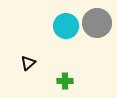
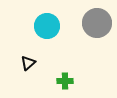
cyan circle: moved 19 px left
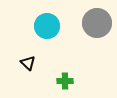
black triangle: rotated 35 degrees counterclockwise
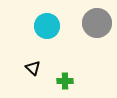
black triangle: moved 5 px right, 5 px down
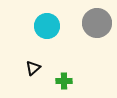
black triangle: rotated 35 degrees clockwise
green cross: moved 1 px left
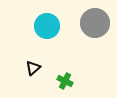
gray circle: moved 2 px left
green cross: moved 1 px right; rotated 28 degrees clockwise
